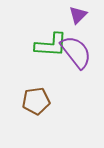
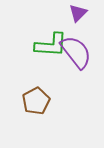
purple triangle: moved 2 px up
brown pentagon: rotated 20 degrees counterclockwise
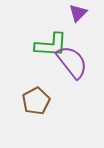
purple semicircle: moved 4 px left, 10 px down
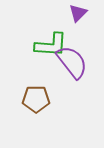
brown pentagon: moved 2 px up; rotated 28 degrees clockwise
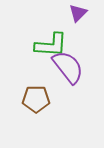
purple semicircle: moved 4 px left, 5 px down
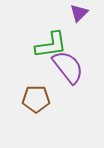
purple triangle: moved 1 px right
green L-shape: rotated 12 degrees counterclockwise
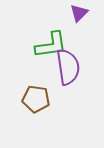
purple semicircle: rotated 30 degrees clockwise
brown pentagon: rotated 8 degrees clockwise
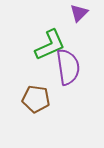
green L-shape: moved 1 px left; rotated 16 degrees counterclockwise
